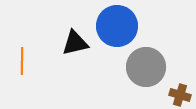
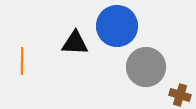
black triangle: rotated 16 degrees clockwise
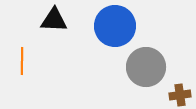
blue circle: moved 2 px left
black triangle: moved 21 px left, 23 px up
brown cross: rotated 25 degrees counterclockwise
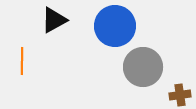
black triangle: rotated 32 degrees counterclockwise
gray circle: moved 3 px left
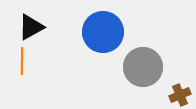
black triangle: moved 23 px left, 7 px down
blue circle: moved 12 px left, 6 px down
brown cross: rotated 15 degrees counterclockwise
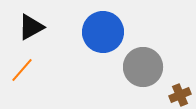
orange line: moved 9 px down; rotated 40 degrees clockwise
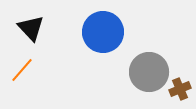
black triangle: moved 1 px down; rotated 44 degrees counterclockwise
gray circle: moved 6 px right, 5 px down
brown cross: moved 6 px up
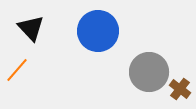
blue circle: moved 5 px left, 1 px up
orange line: moved 5 px left
brown cross: rotated 30 degrees counterclockwise
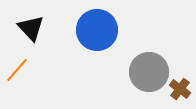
blue circle: moved 1 px left, 1 px up
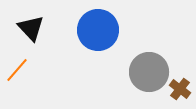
blue circle: moved 1 px right
